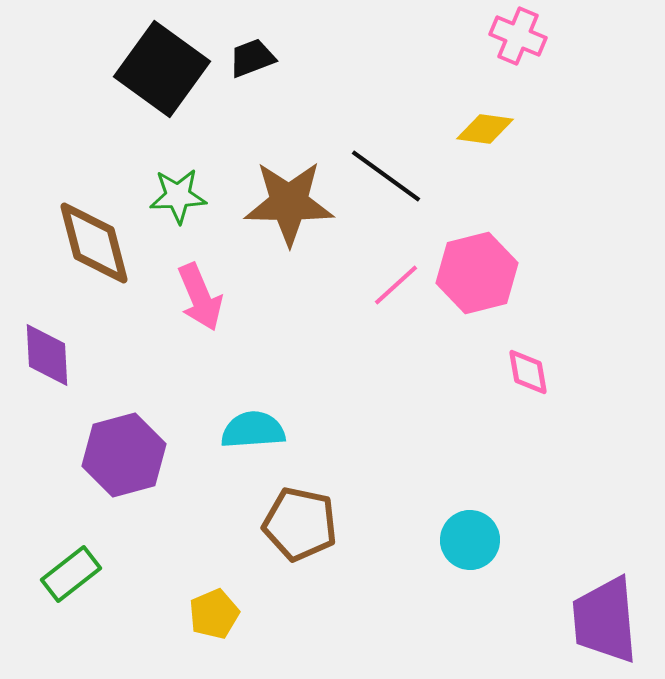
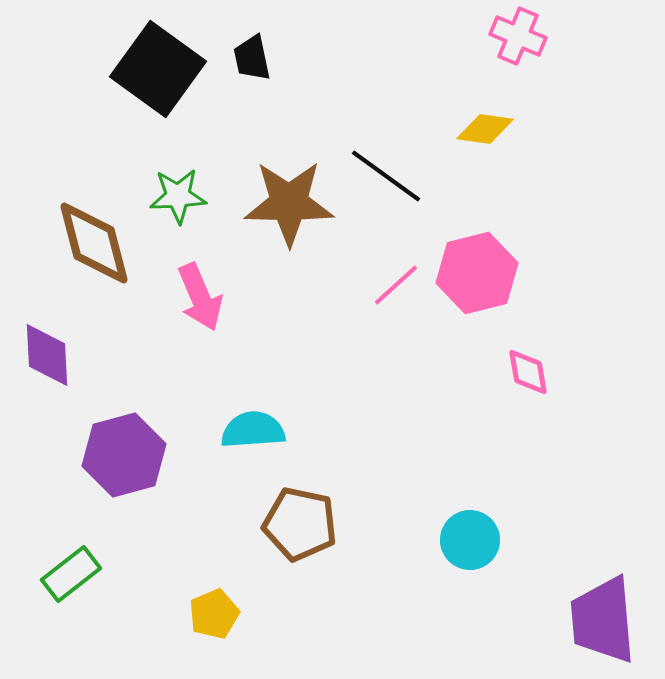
black trapezoid: rotated 81 degrees counterclockwise
black square: moved 4 px left
purple trapezoid: moved 2 px left
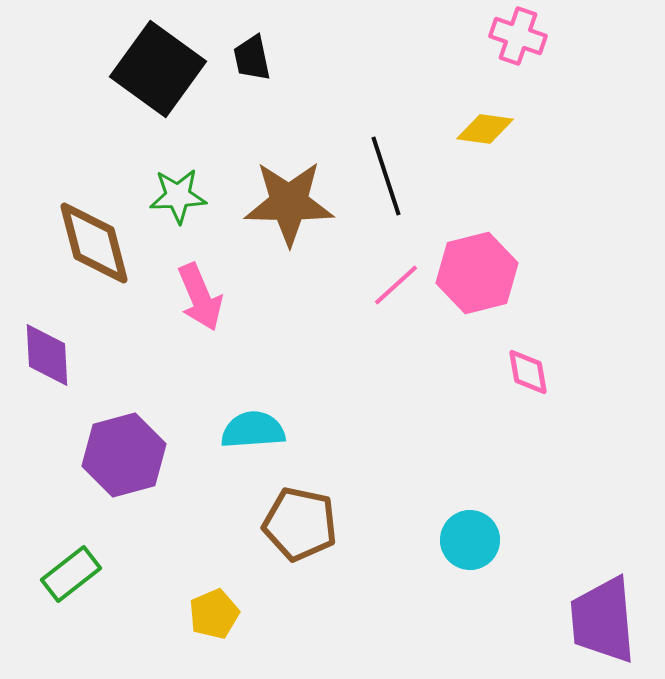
pink cross: rotated 4 degrees counterclockwise
black line: rotated 36 degrees clockwise
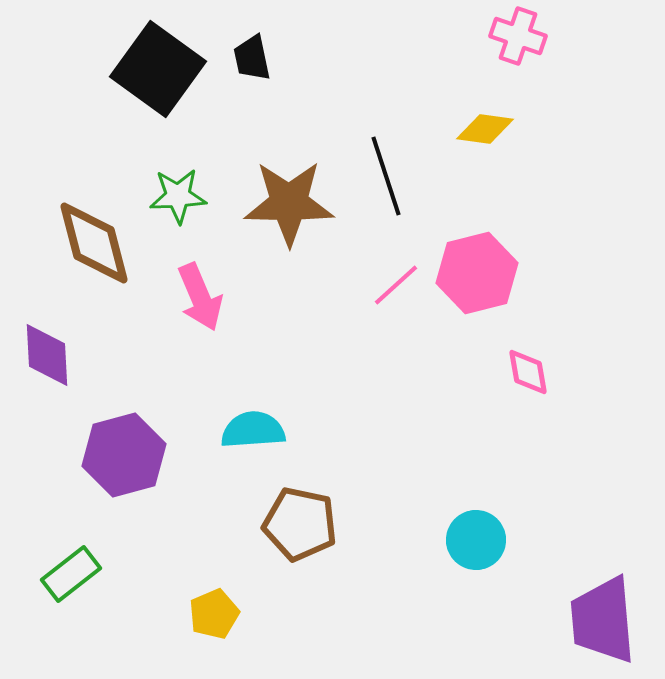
cyan circle: moved 6 px right
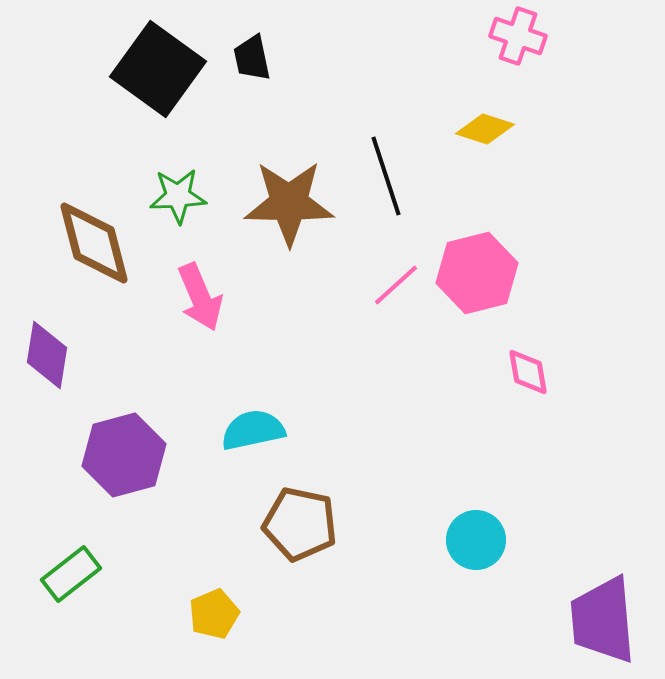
yellow diamond: rotated 10 degrees clockwise
purple diamond: rotated 12 degrees clockwise
cyan semicircle: rotated 8 degrees counterclockwise
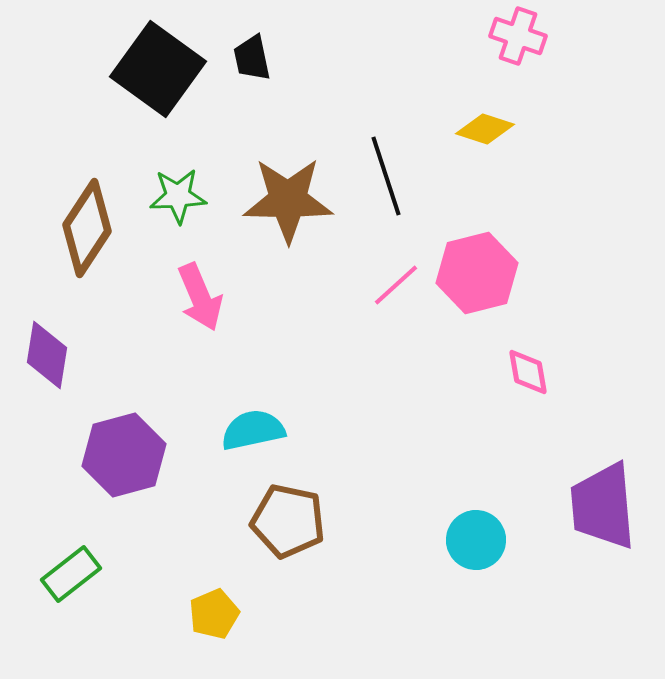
brown star: moved 1 px left, 3 px up
brown diamond: moved 7 px left, 15 px up; rotated 48 degrees clockwise
brown pentagon: moved 12 px left, 3 px up
purple trapezoid: moved 114 px up
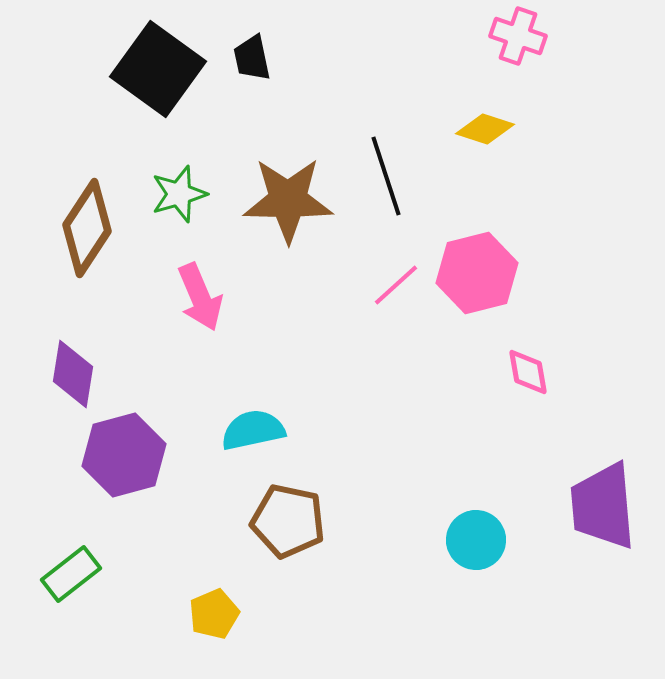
green star: moved 1 px right, 2 px up; rotated 14 degrees counterclockwise
purple diamond: moved 26 px right, 19 px down
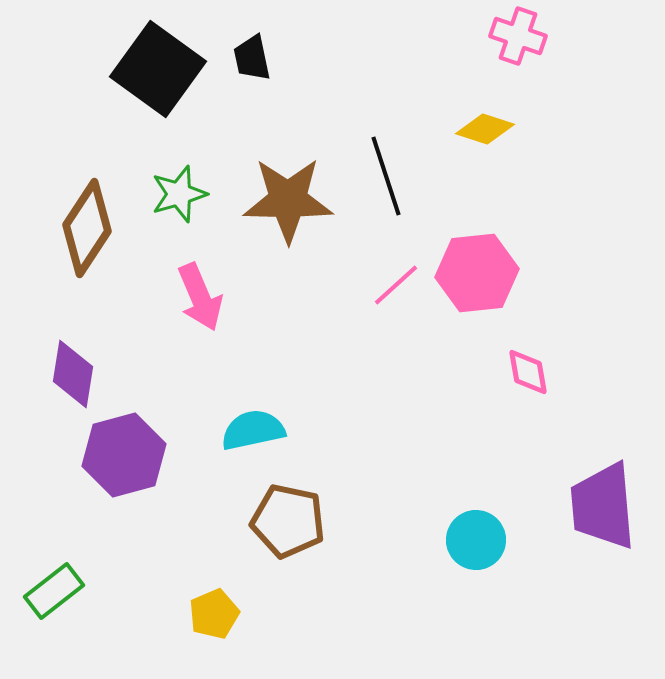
pink hexagon: rotated 8 degrees clockwise
green rectangle: moved 17 px left, 17 px down
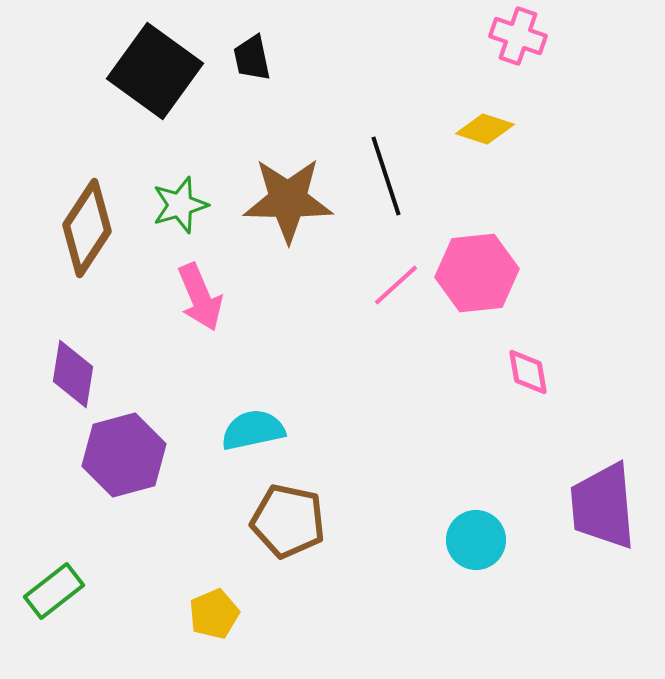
black square: moved 3 px left, 2 px down
green star: moved 1 px right, 11 px down
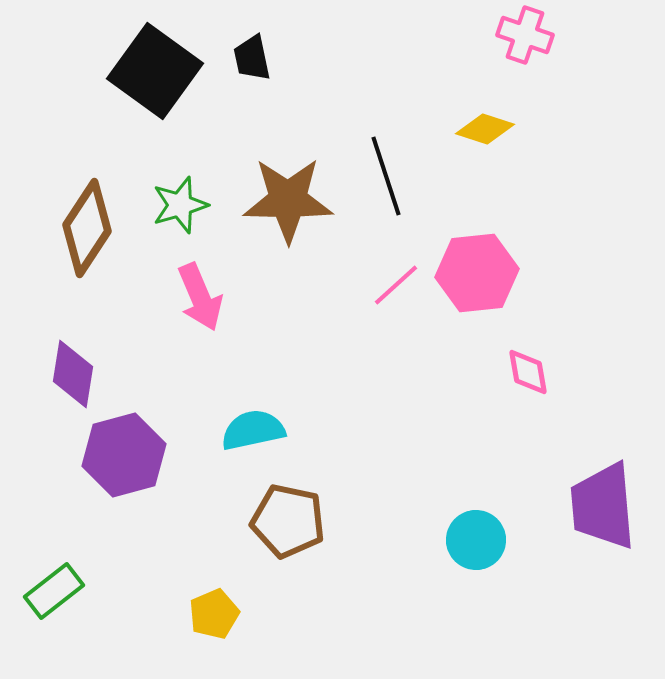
pink cross: moved 7 px right, 1 px up
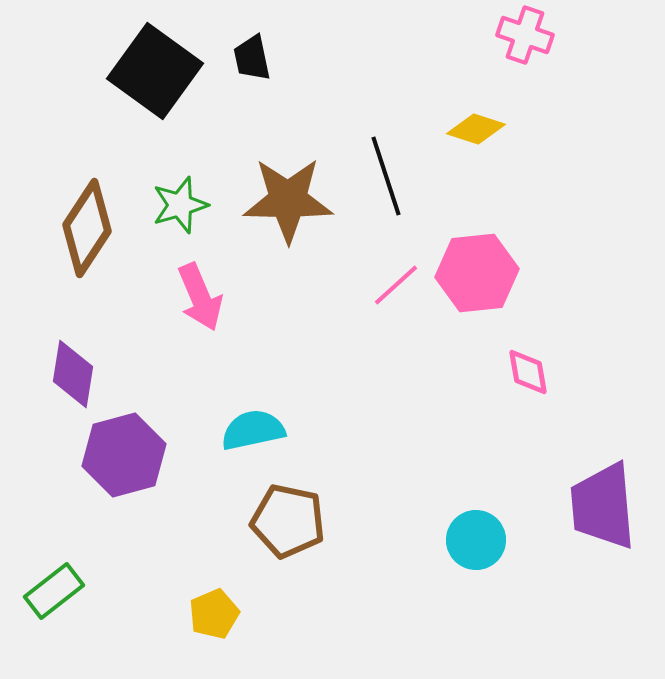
yellow diamond: moved 9 px left
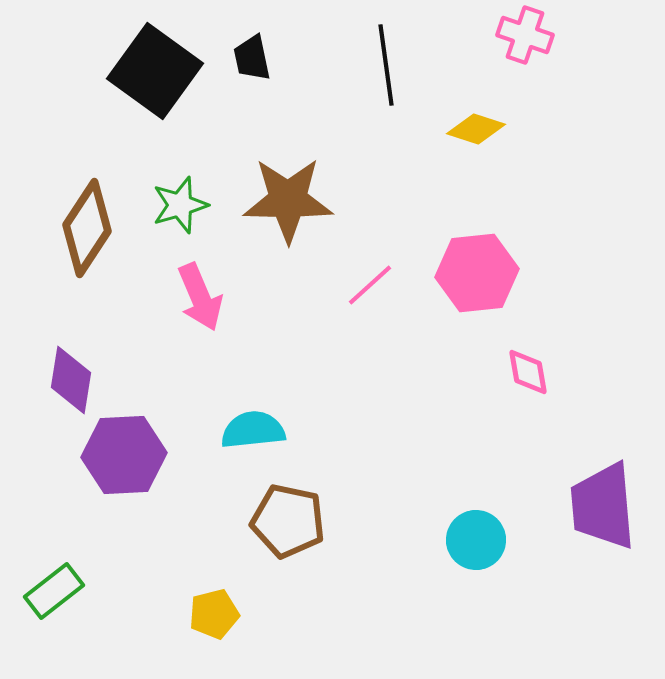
black line: moved 111 px up; rotated 10 degrees clockwise
pink line: moved 26 px left
purple diamond: moved 2 px left, 6 px down
cyan semicircle: rotated 6 degrees clockwise
purple hexagon: rotated 12 degrees clockwise
yellow pentagon: rotated 9 degrees clockwise
